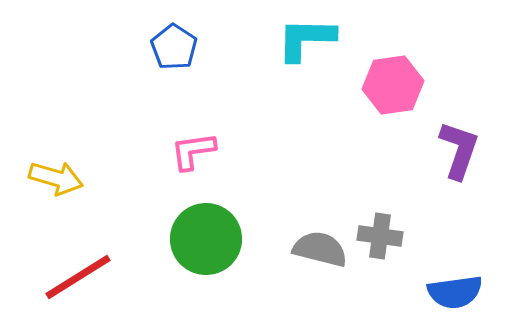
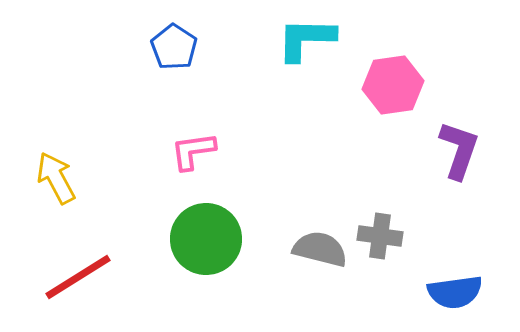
yellow arrow: rotated 134 degrees counterclockwise
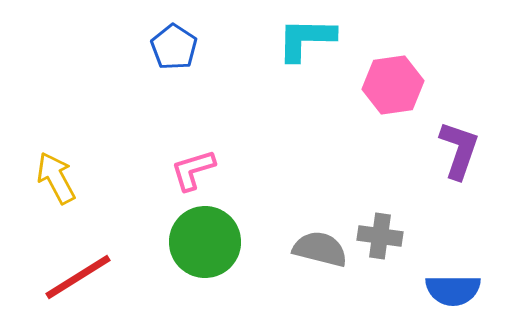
pink L-shape: moved 19 px down; rotated 9 degrees counterclockwise
green circle: moved 1 px left, 3 px down
blue semicircle: moved 2 px left, 2 px up; rotated 8 degrees clockwise
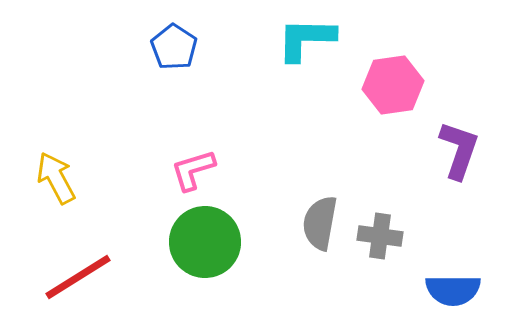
gray semicircle: moved 26 px up; rotated 94 degrees counterclockwise
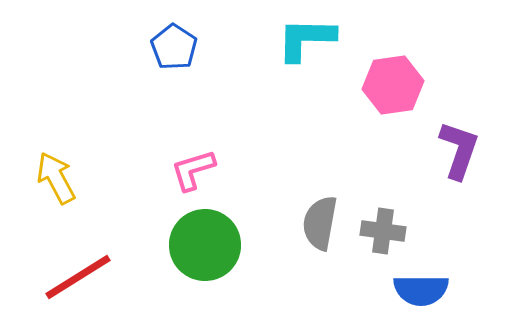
gray cross: moved 3 px right, 5 px up
green circle: moved 3 px down
blue semicircle: moved 32 px left
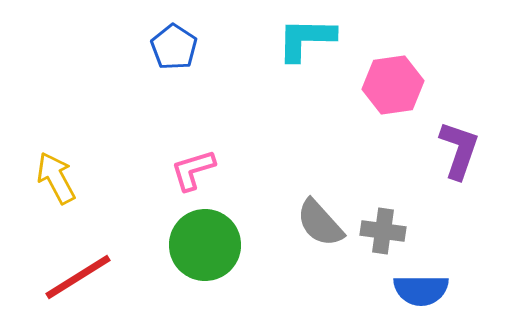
gray semicircle: rotated 52 degrees counterclockwise
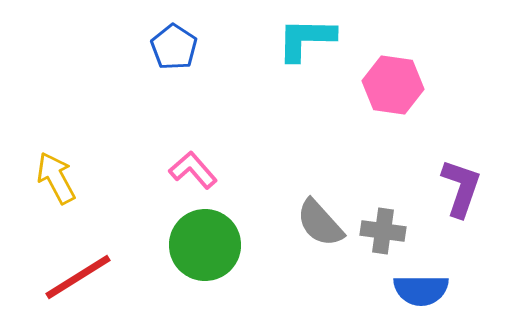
pink hexagon: rotated 16 degrees clockwise
purple L-shape: moved 2 px right, 38 px down
pink L-shape: rotated 66 degrees clockwise
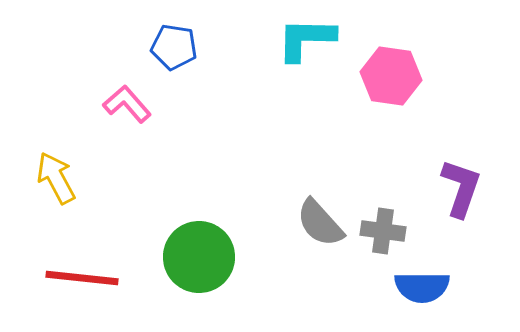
blue pentagon: rotated 24 degrees counterclockwise
pink hexagon: moved 2 px left, 9 px up
pink L-shape: moved 66 px left, 66 px up
green circle: moved 6 px left, 12 px down
red line: moved 4 px right, 1 px down; rotated 38 degrees clockwise
blue semicircle: moved 1 px right, 3 px up
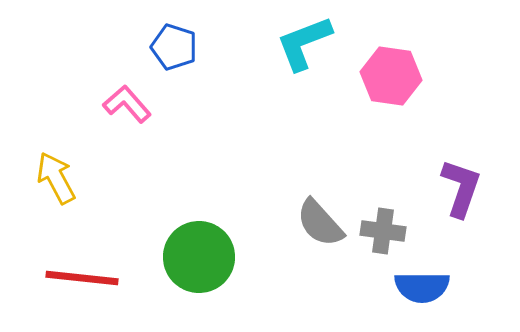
cyan L-shape: moved 2 px left, 4 px down; rotated 22 degrees counterclockwise
blue pentagon: rotated 9 degrees clockwise
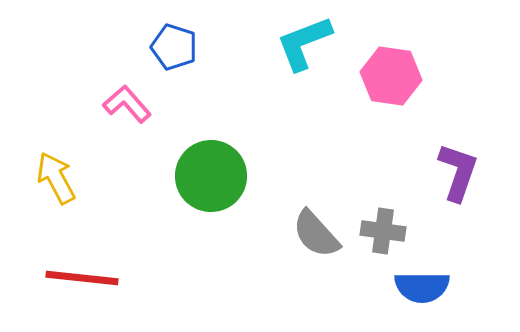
purple L-shape: moved 3 px left, 16 px up
gray semicircle: moved 4 px left, 11 px down
green circle: moved 12 px right, 81 px up
